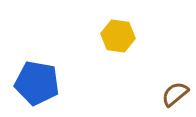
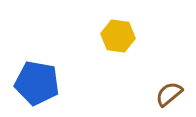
brown semicircle: moved 6 px left
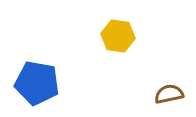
brown semicircle: rotated 28 degrees clockwise
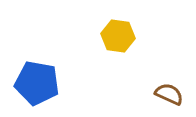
brown semicircle: rotated 36 degrees clockwise
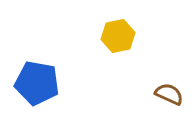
yellow hexagon: rotated 20 degrees counterclockwise
